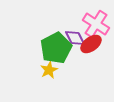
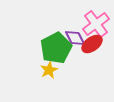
pink cross: rotated 20 degrees clockwise
red ellipse: moved 1 px right
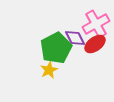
pink cross: rotated 8 degrees clockwise
red ellipse: moved 3 px right
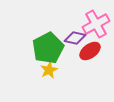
purple diamond: rotated 50 degrees counterclockwise
red ellipse: moved 5 px left, 7 px down
green pentagon: moved 8 px left
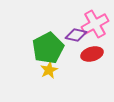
pink cross: moved 1 px left
purple diamond: moved 1 px right, 3 px up
red ellipse: moved 2 px right, 3 px down; rotated 20 degrees clockwise
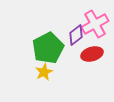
purple diamond: rotated 50 degrees counterclockwise
yellow star: moved 5 px left, 2 px down
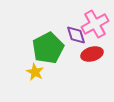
purple diamond: rotated 70 degrees counterclockwise
yellow star: moved 9 px left; rotated 18 degrees counterclockwise
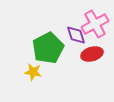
yellow star: moved 2 px left; rotated 18 degrees counterclockwise
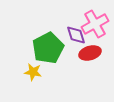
red ellipse: moved 2 px left, 1 px up
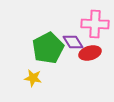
pink cross: rotated 32 degrees clockwise
purple diamond: moved 3 px left, 7 px down; rotated 15 degrees counterclockwise
yellow star: moved 6 px down
